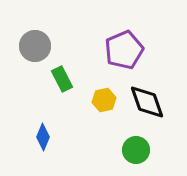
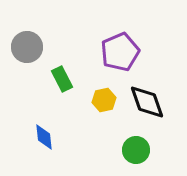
gray circle: moved 8 px left, 1 px down
purple pentagon: moved 4 px left, 2 px down
blue diamond: moved 1 px right; rotated 28 degrees counterclockwise
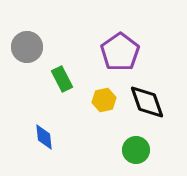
purple pentagon: rotated 12 degrees counterclockwise
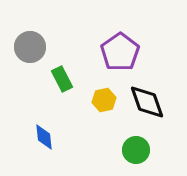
gray circle: moved 3 px right
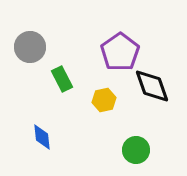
black diamond: moved 5 px right, 16 px up
blue diamond: moved 2 px left
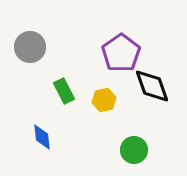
purple pentagon: moved 1 px right, 1 px down
green rectangle: moved 2 px right, 12 px down
green circle: moved 2 px left
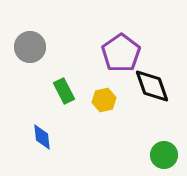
green circle: moved 30 px right, 5 px down
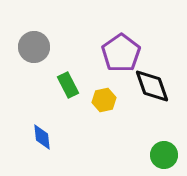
gray circle: moved 4 px right
green rectangle: moved 4 px right, 6 px up
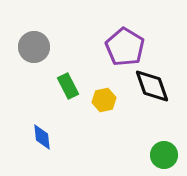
purple pentagon: moved 4 px right, 6 px up; rotated 6 degrees counterclockwise
green rectangle: moved 1 px down
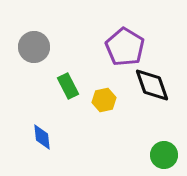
black diamond: moved 1 px up
